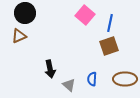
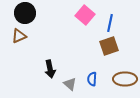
gray triangle: moved 1 px right, 1 px up
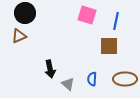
pink square: moved 2 px right; rotated 24 degrees counterclockwise
blue line: moved 6 px right, 2 px up
brown square: rotated 18 degrees clockwise
gray triangle: moved 2 px left
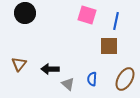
brown triangle: moved 28 px down; rotated 28 degrees counterclockwise
black arrow: rotated 102 degrees clockwise
brown ellipse: rotated 60 degrees counterclockwise
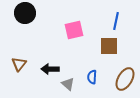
pink square: moved 13 px left, 15 px down; rotated 30 degrees counterclockwise
blue semicircle: moved 2 px up
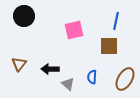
black circle: moved 1 px left, 3 px down
